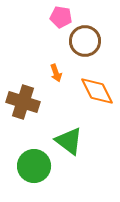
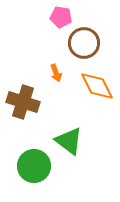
brown circle: moved 1 px left, 2 px down
orange diamond: moved 5 px up
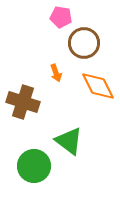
orange diamond: moved 1 px right
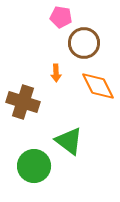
orange arrow: rotated 18 degrees clockwise
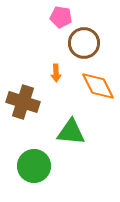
green triangle: moved 2 px right, 9 px up; rotated 32 degrees counterclockwise
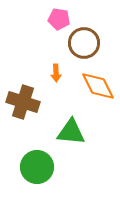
pink pentagon: moved 2 px left, 2 px down
green circle: moved 3 px right, 1 px down
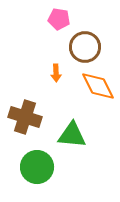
brown circle: moved 1 px right, 4 px down
brown cross: moved 2 px right, 15 px down
green triangle: moved 1 px right, 3 px down
